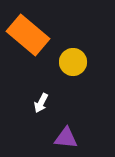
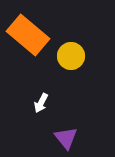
yellow circle: moved 2 px left, 6 px up
purple triangle: rotated 45 degrees clockwise
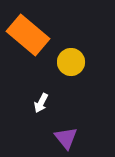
yellow circle: moved 6 px down
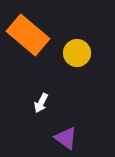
yellow circle: moved 6 px right, 9 px up
purple triangle: rotated 15 degrees counterclockwise
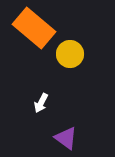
orange rectangle: moved 6 px right, 7 px up
yellow circle: moved 7 px left, 1 px down
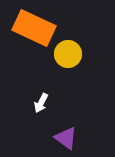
orange rectangle: rotated 15 degrees counterclockwise
yellow circle: moved 2 px left
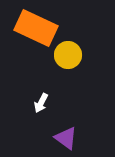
orange rectangle: moved 2 px right
yellow circle: moved 1 px down
